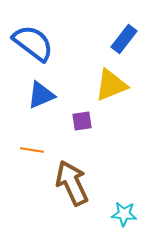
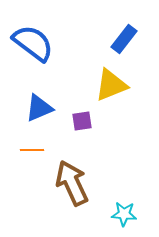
blue triangle: moved 2 px left, 13 px down
orange line: rotated 10 degrees counterclockwise
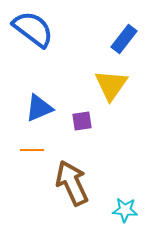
blue semicircle: moved 14 px up
yellow triangle: rotated 33 degrees counterclockwise
cyan star: moved 1 px right, 4 px up
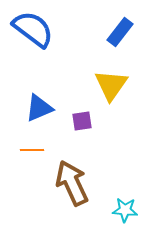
blue rectangle: moved 4 px left, 7 px up
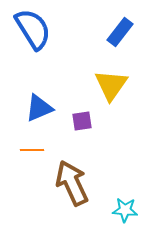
blue semicircle: rotated 21 degrees clockwise
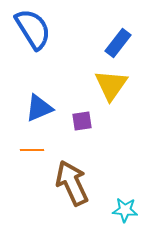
blue rectangle: moved 2 px left, 11 px down
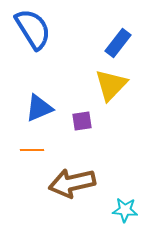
yellow triangle: rotated 9 degrees clockwise
brown arrow: rotated 78 degrees counterclockwise
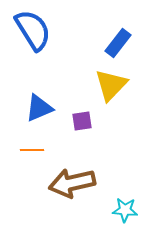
blue semicircle: moved 1 px down
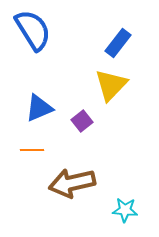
purple square: rotated 30 degrees counterclockwise
